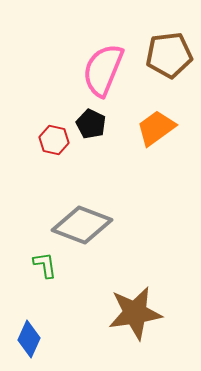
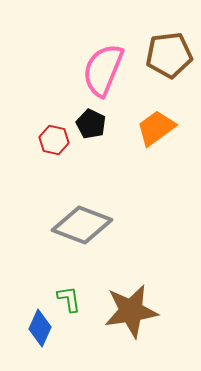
green L-shape: moved 24 px right, 34 px down
brown star: moved 4 px left, 2 px up
blue diamond: moved 11 px right, 11 px up
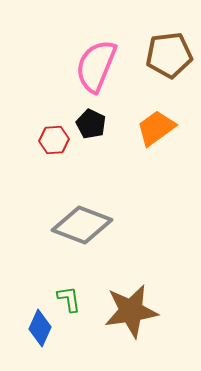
pink semicircle: moved 7 px left, 4 px up
red hexagon: rotated 16 degrees counterclockwise
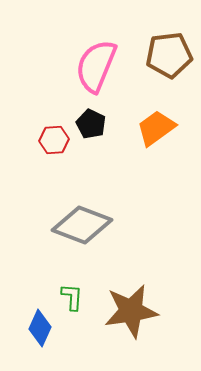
green L-shape: moved 3 px right, 2 px up; rotated 12 degrees clockwise
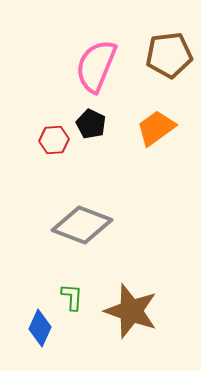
brown star: rotated 28 degrees clockwise
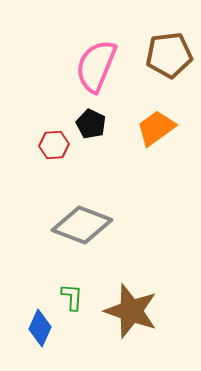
red hexagon: moved 5 px down
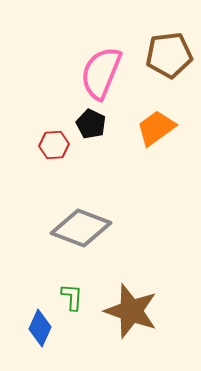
pink semicircle: moved 5 px right, 7 px down
gray diamond: moved 1 px left, 3 px down
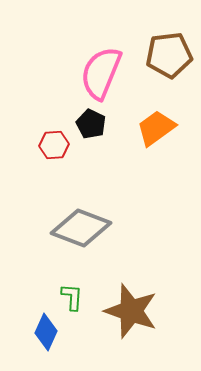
blue diamond: moved 6 px right, 4 px down
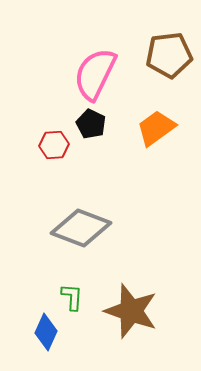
pink semicircle: moved 6 px left, 1 px down; rotated 4 degrees clockwise
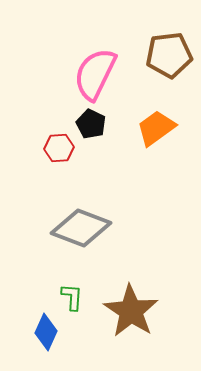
red hexagon: moved 5 px right, 3 px down
brown star: rotated 14 degrees clockwise
